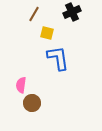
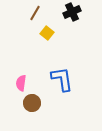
brown line: moved 1 px right, 1 px up
yellow square: rotated 24 degrees clockwise
blue L-shape: moved 4 px right, 21 px down
pink semicircle: moved 2 px up
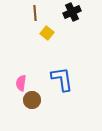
brown line: rotated 35 degrees counterclockwise
brown circle: moved 3 px up
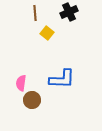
black cross: moved 3 px left
blue L-shape: rotated 100 degrees clockwise
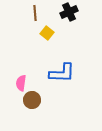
blue L-shape: moved 6 px up
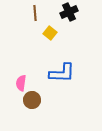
yellow square: moved 3 px right
